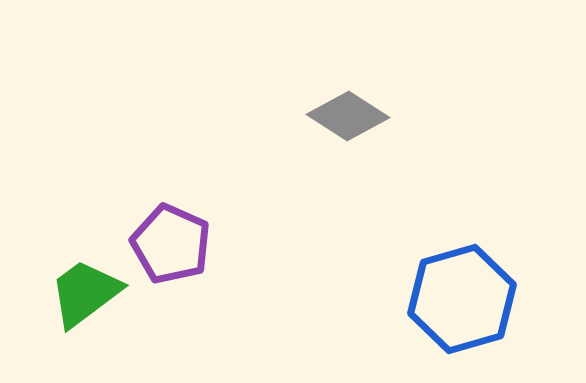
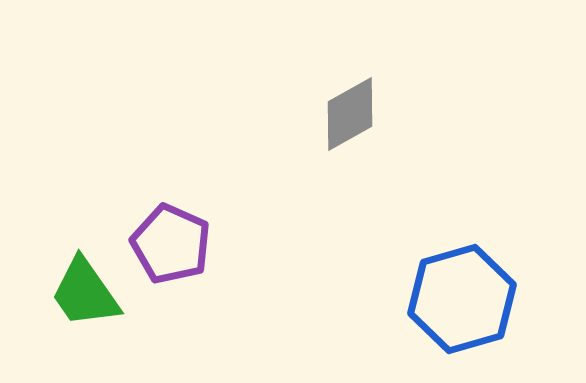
gray diamond: moved 2 px right, 2 px up; rotated 62 degrees counterclockwise
green trapezoid: rotated 88 degrees counterclockwise
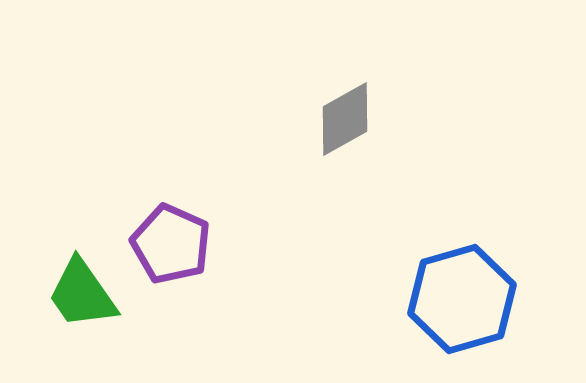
gray diamond: moved 5 px left, 5 px down
green trapezoid: moved 3 px left, 1 px down
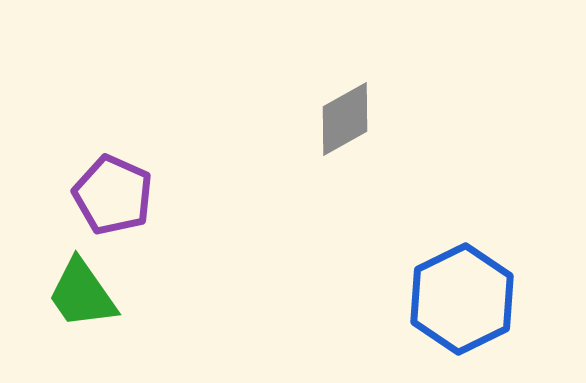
purple pentagon: moved 58 px left, 49 px up
blue hexagon: rotated 10 degrees counterclockwise
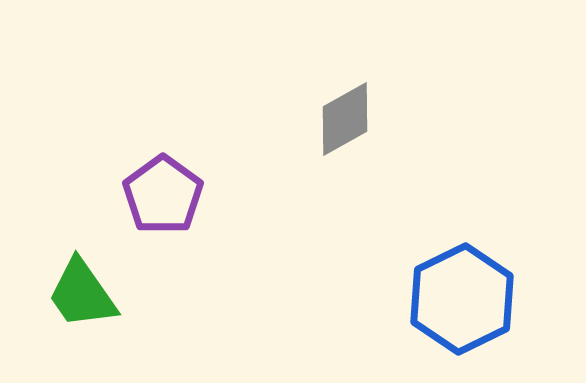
purple pentagon: moved 50 px right; rotated 12 degrees clockwise
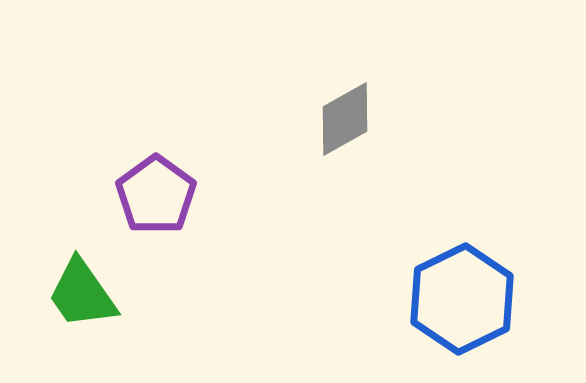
purple pentagon: moved 7 px left
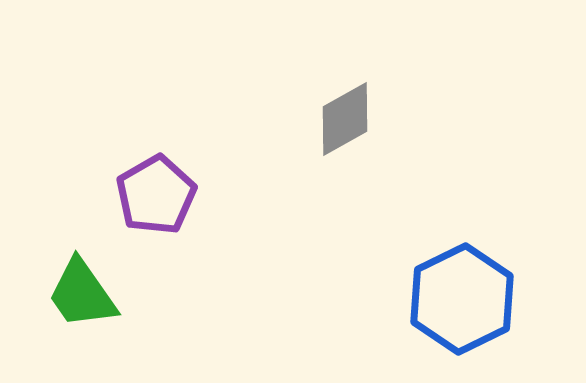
purple pentagon: rotated 6 degrees clockwise
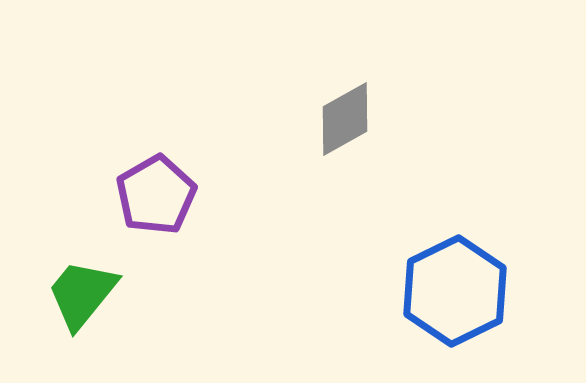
green trapezoid: rotated 74 degrees clockwise
blue hexagon: moved 7 px left, 8 px up
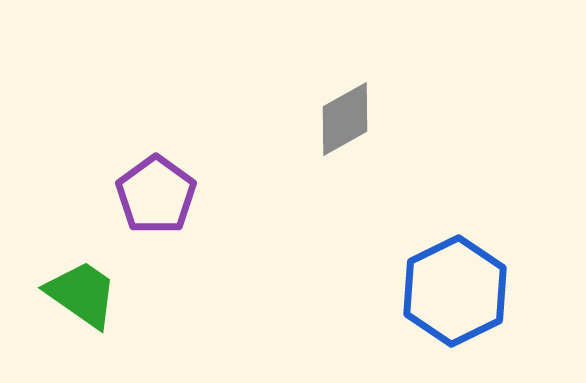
purple pentagon: rotated 6 degrees counterclockwise
green trapezoid: rotated 86 degrees clockwise
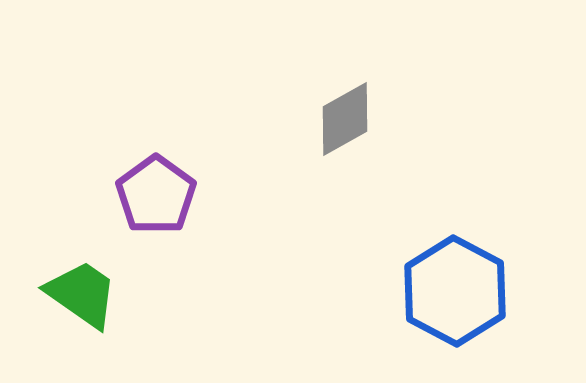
blue hexagon: rotated 6 degrees counterclockwise
